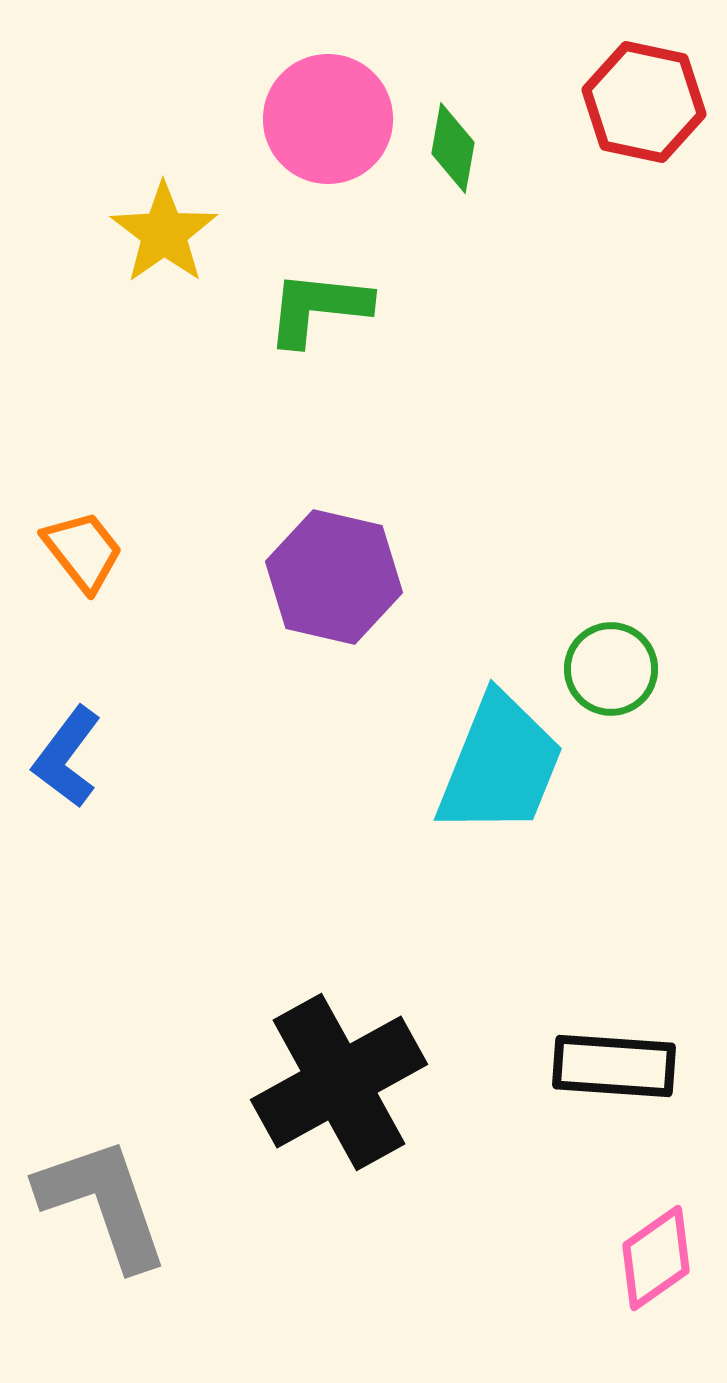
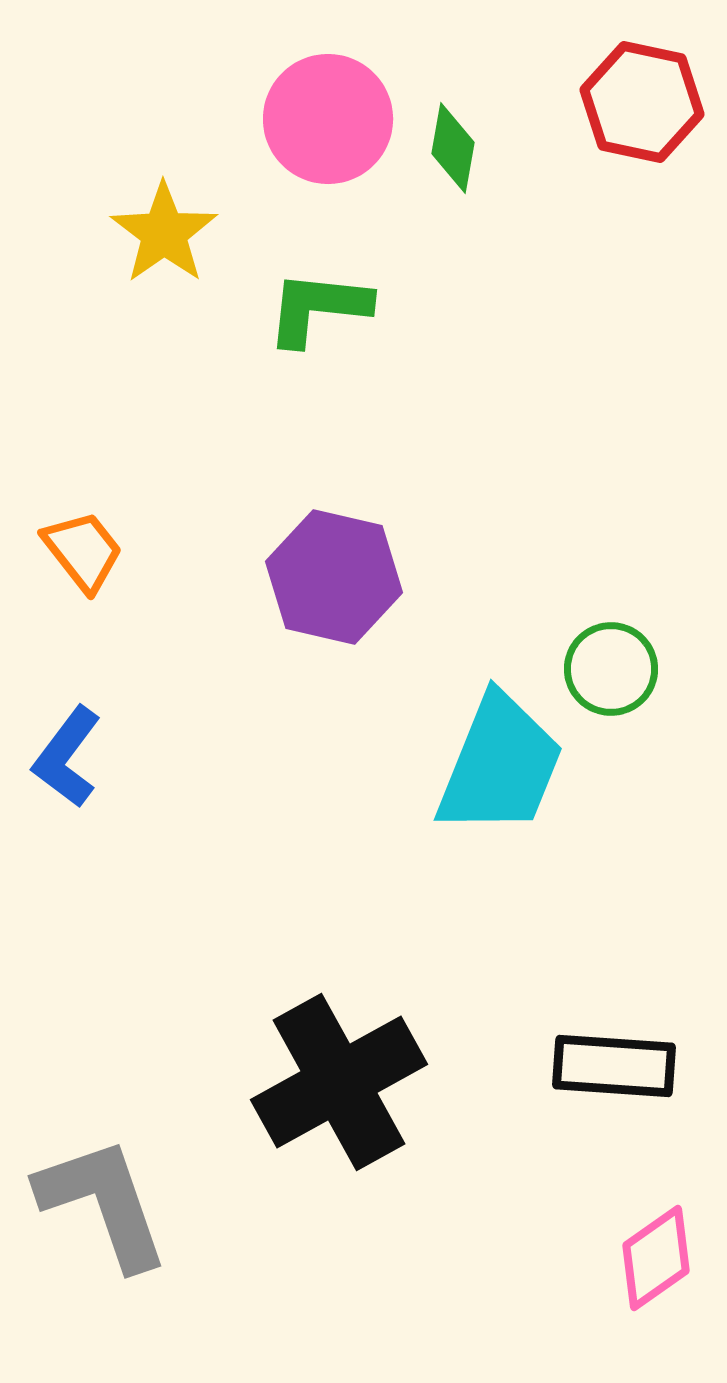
red hexagon: moved 2 px left
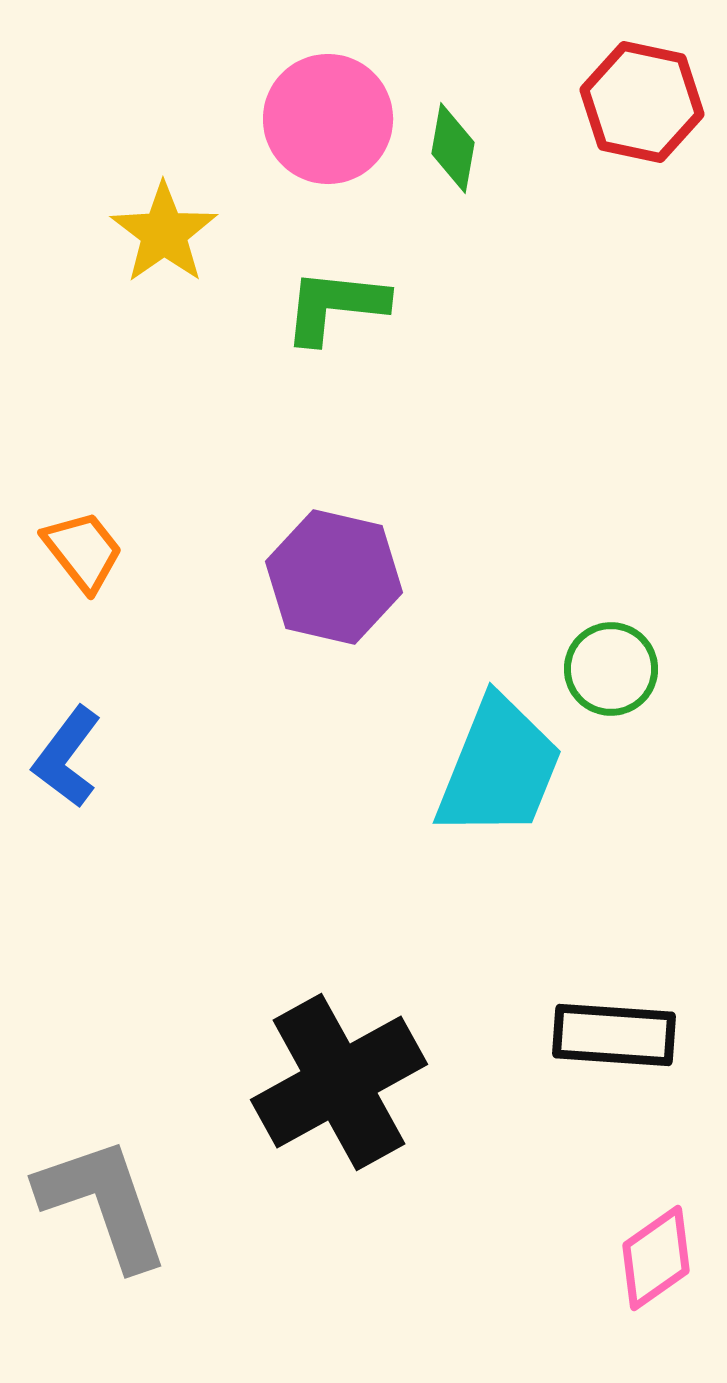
green L-shape: moved 17 px right, 2 px up
cyan trapezoid: moved 1 px left, 3 px down
black rectangle: moved 31 px up
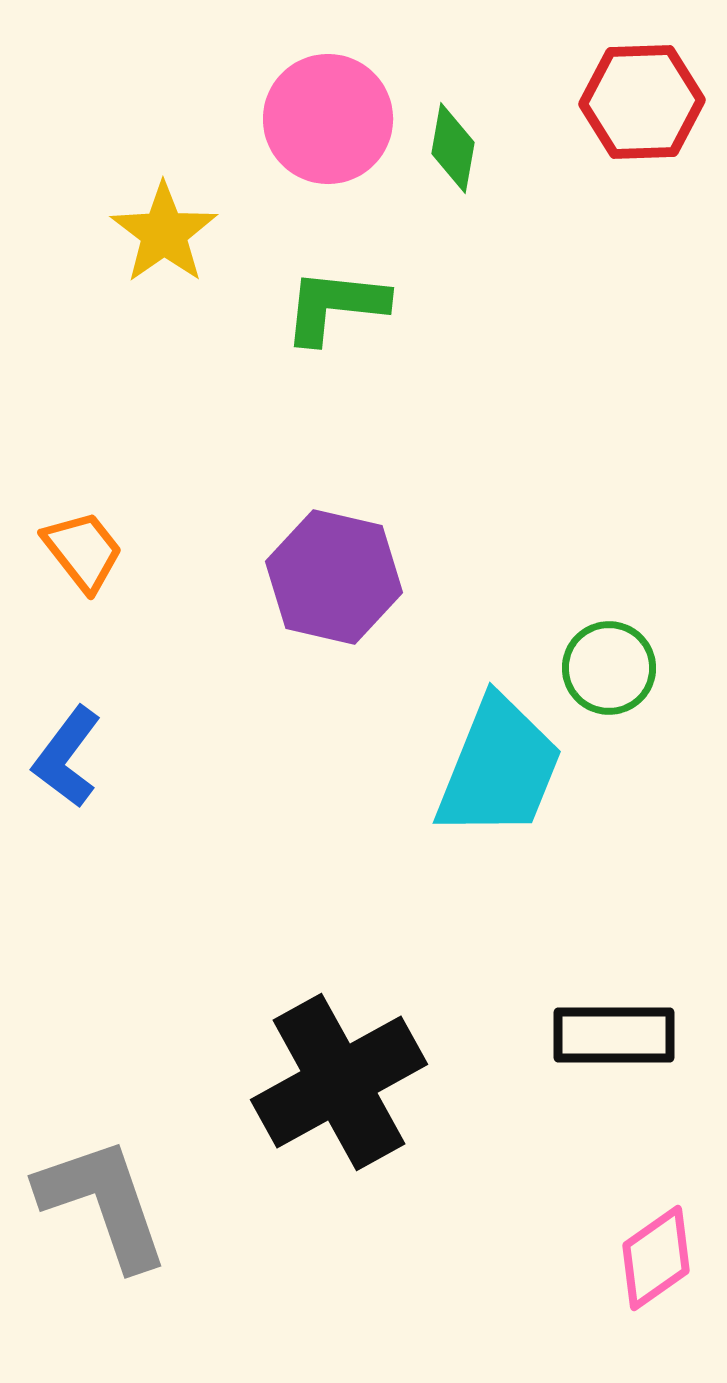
red hexagon: rotated 14 degrees counterclockwise
green circle: moved 2 px left, 1 px up
black rectangle: rotated 4 degrees counterclockwise
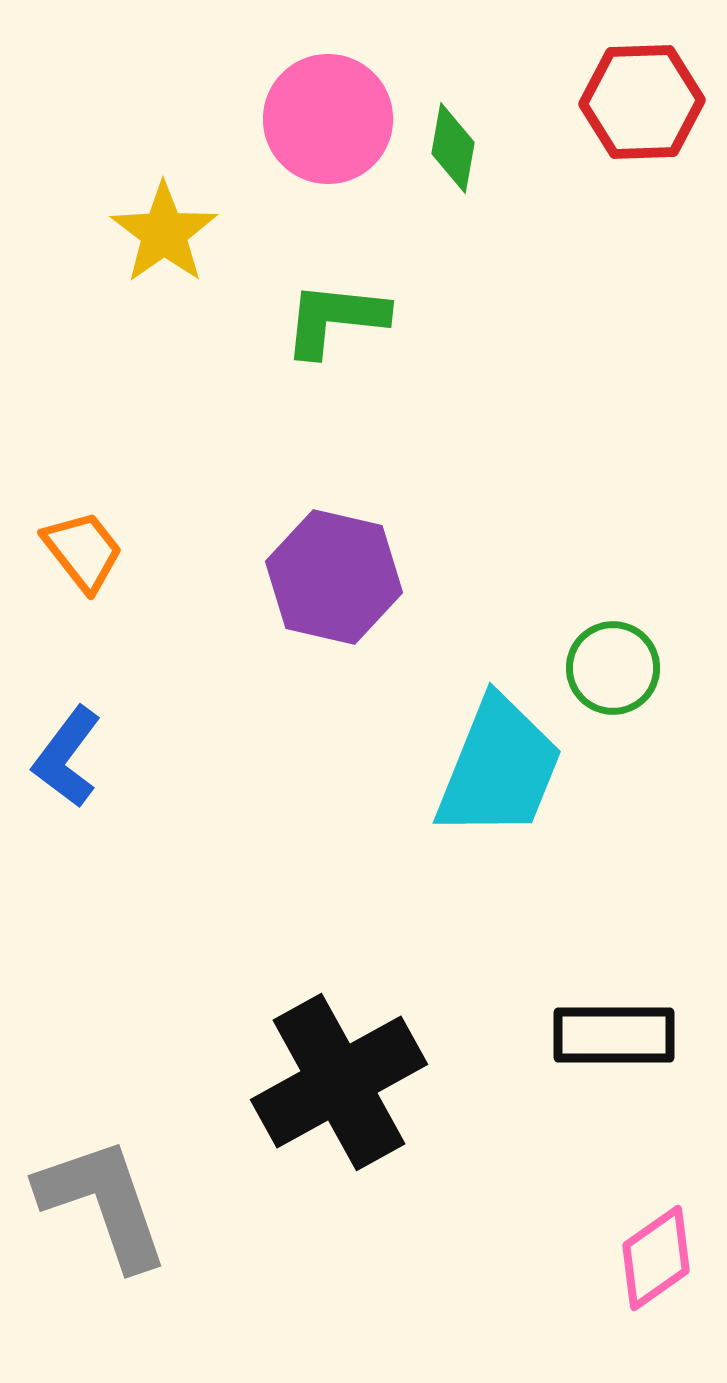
green L-shape: moved 13 px down
green circle: moved 4 px right
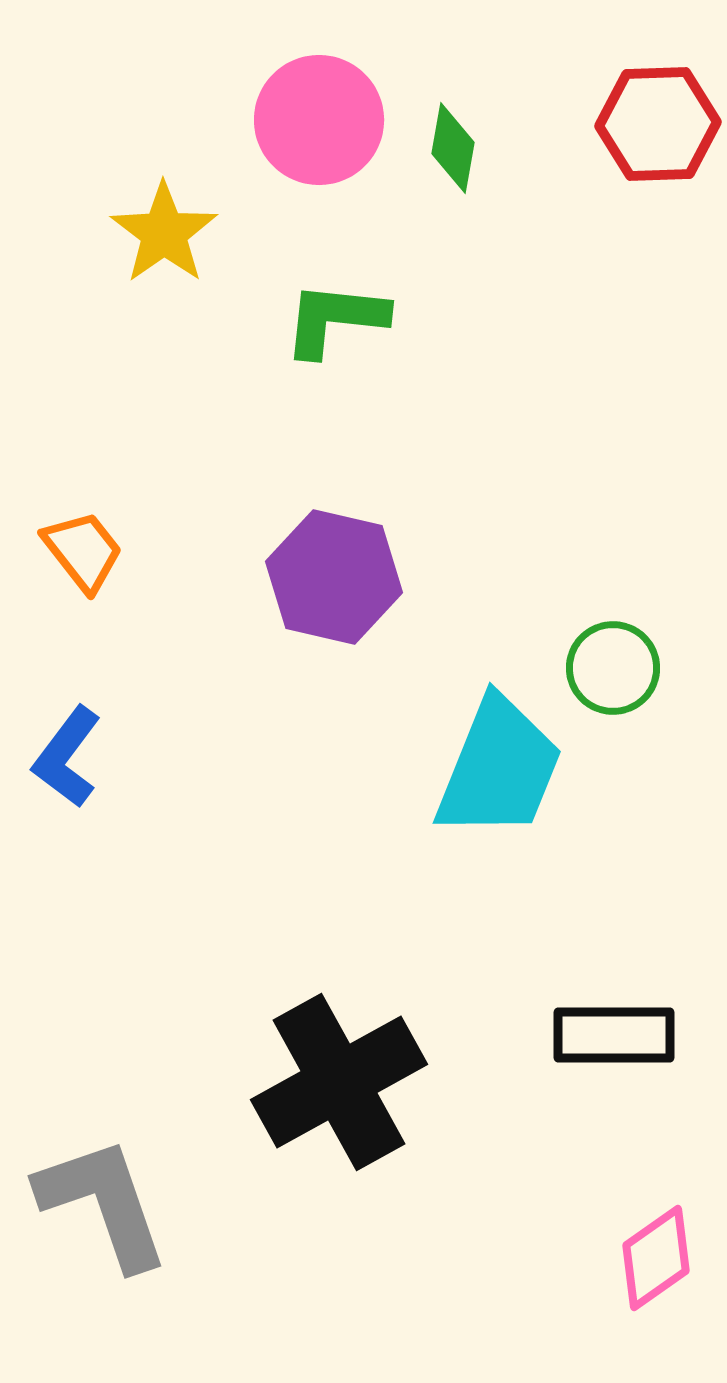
red hexagon: moved 16 px right, 22 px down
pink circle: moved 9 px left, 1 px down
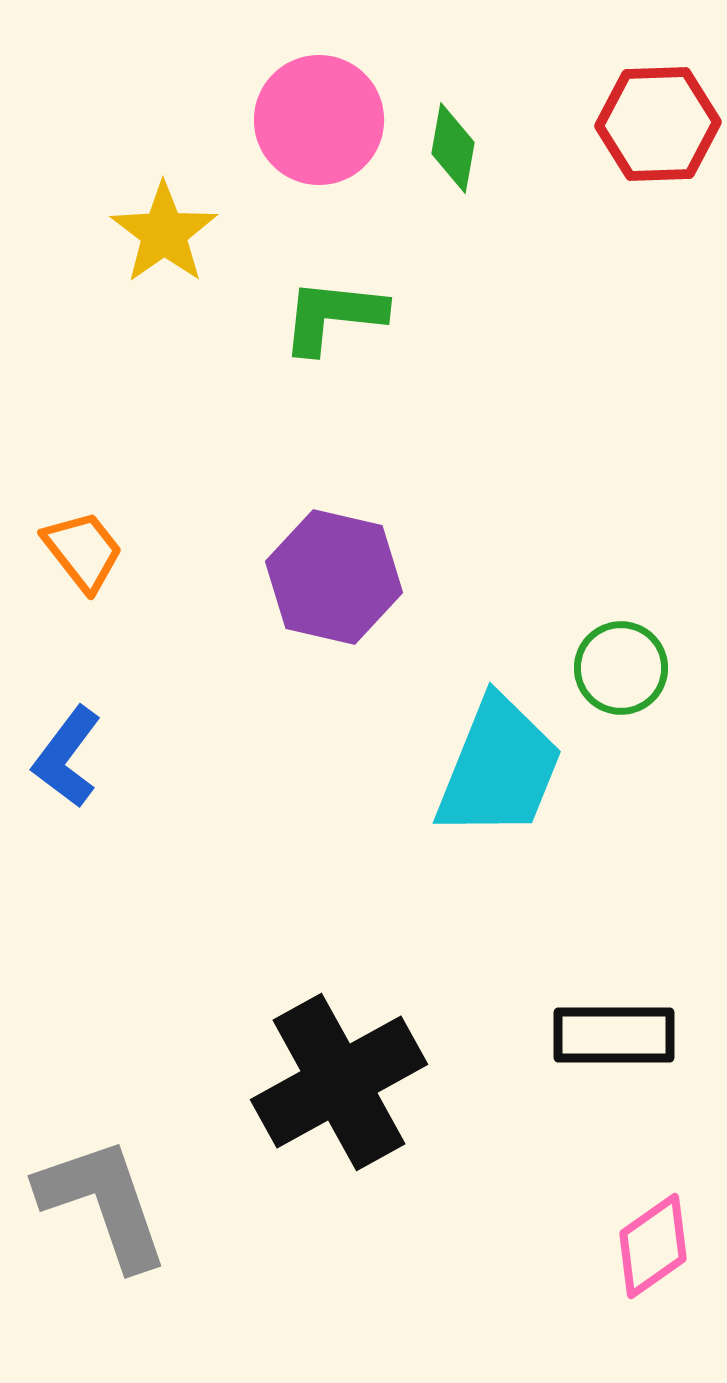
green L-shape: moved 2 px left, 3 px up
green circle: moved 8 px right
pink diamond: moved 3 px left, 12 px up
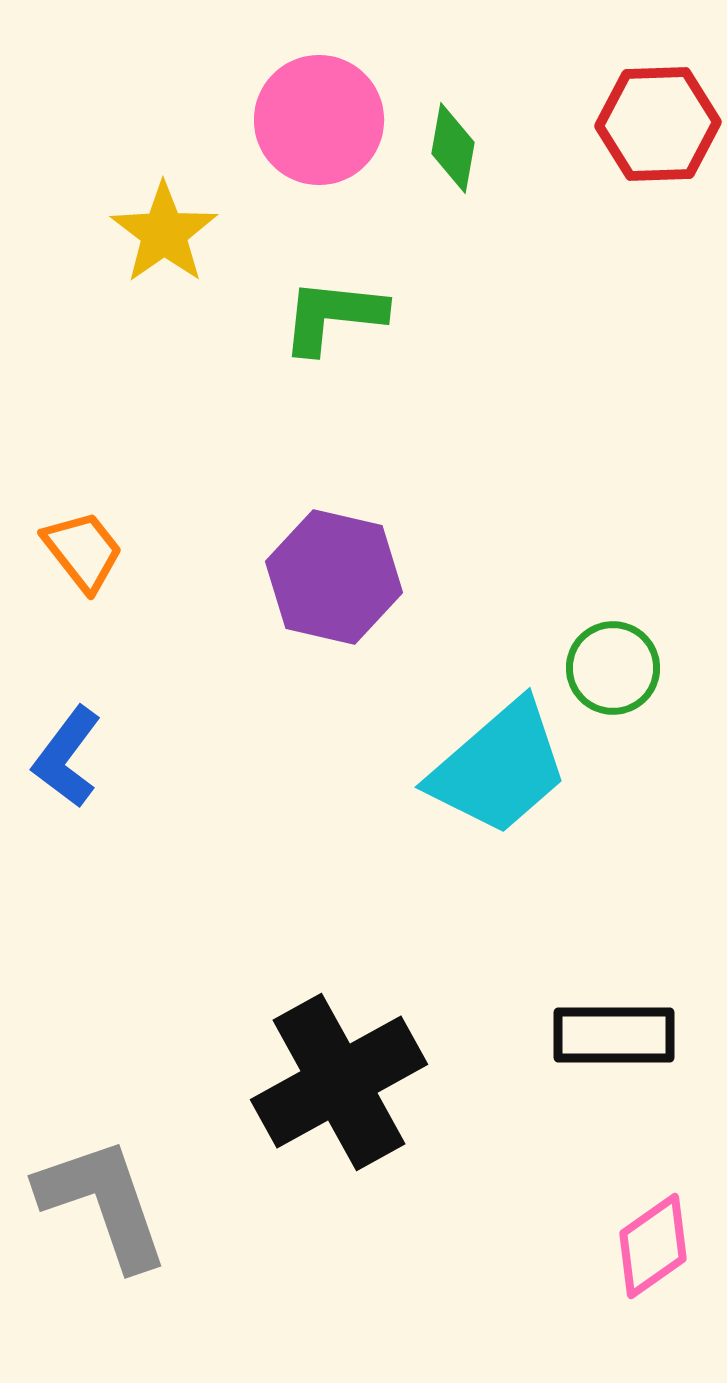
green circle: moved 8 px left
cyan trapezoid: rotated 27 degrees clockwise
